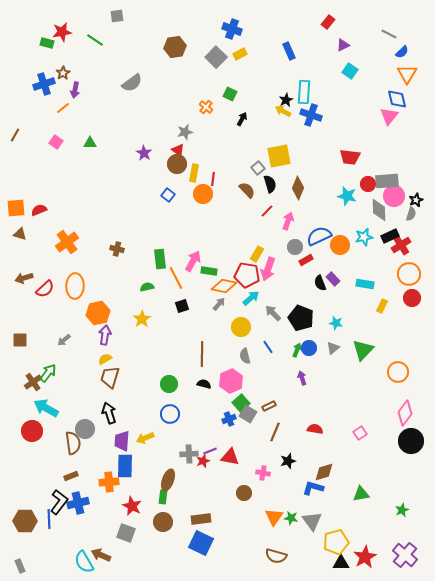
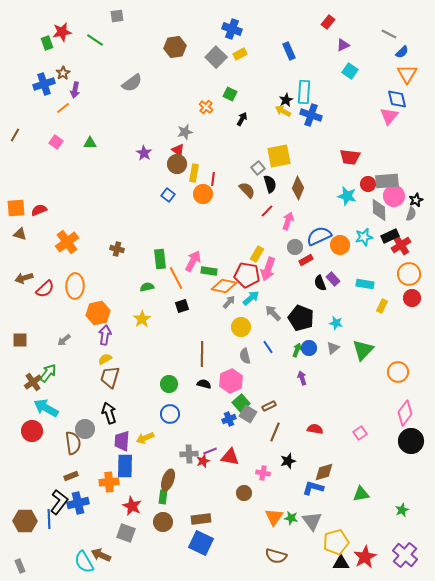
green rectangle at (47, 43): rotated 56 degrees clockwise
gray arrow at (219, 304): moved 10 px right, 2 px up
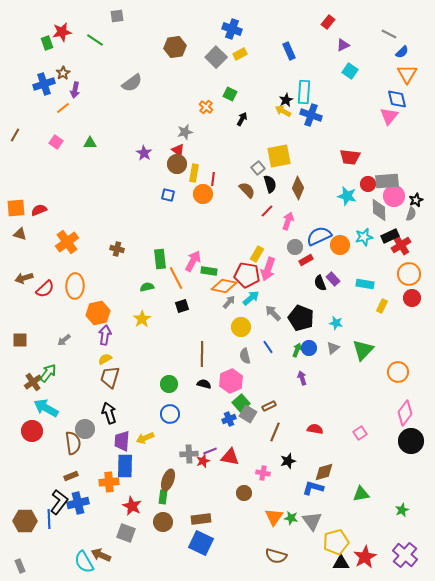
blue square at (168, 195): rotated 24 degrees counterclockwise
